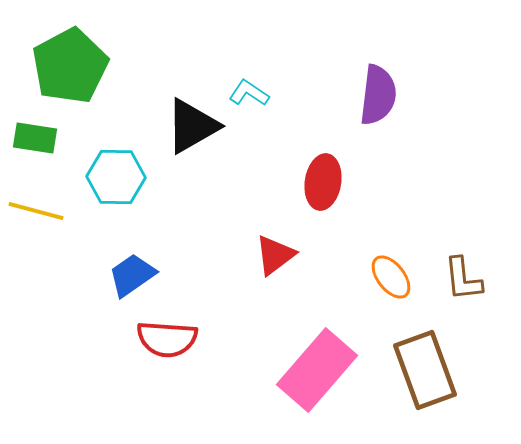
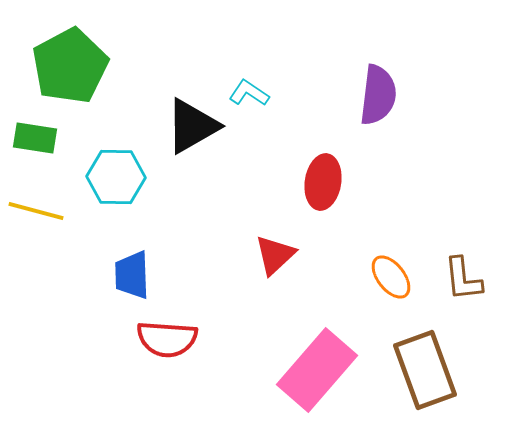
red triangle: rotated 6 degrees counterclockwise
blue trapezoid: rotated 57 degrees counterclockwise
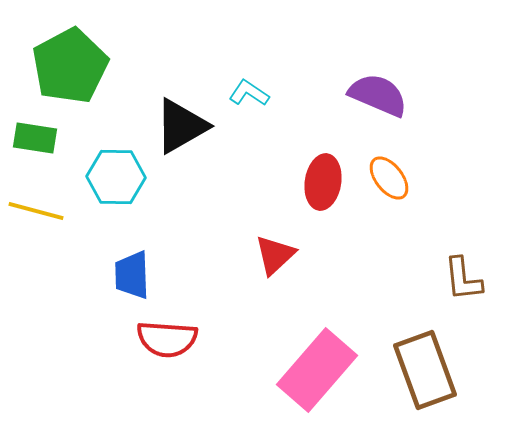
purple semicircle: rotated 74 degrees counterclockwise
black triangle: moved 11 px left
orange ellipse: moved 2 px left, 99 px up
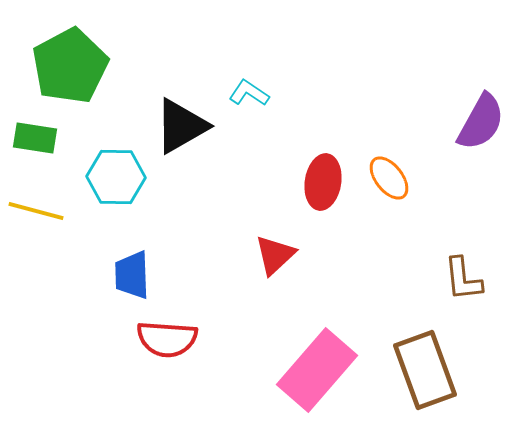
purple semicircle: moved 103 px right, 27 px down; rotated 96 degrees clockwise
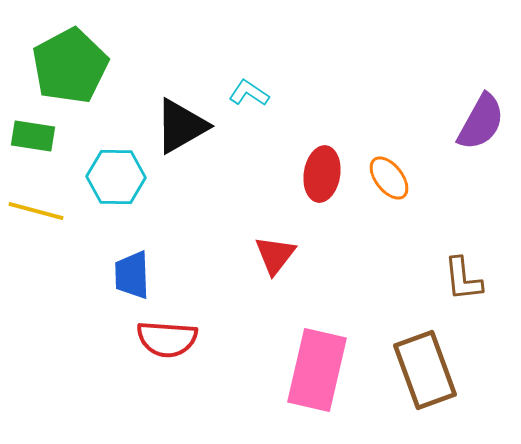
green rectangle: moved 2 px left, 2 px up
red ellipse: moved 1 px left, 8 px up
red triangle: rotated 9 degrees counterclockwise
pink rectangle: rotated 28 degrees counterclockwise
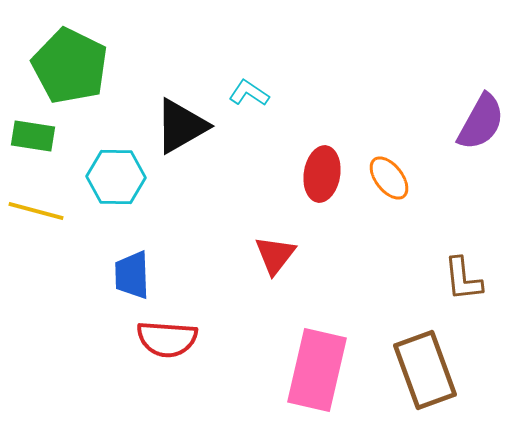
green pentagon: rotated 18 degrees counterclockwise
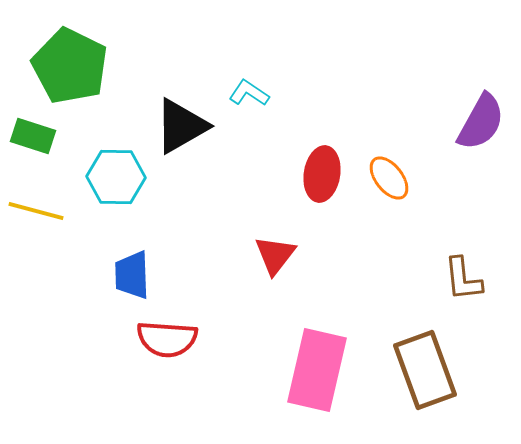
green rectangle: rotated 9 degrees clockwise
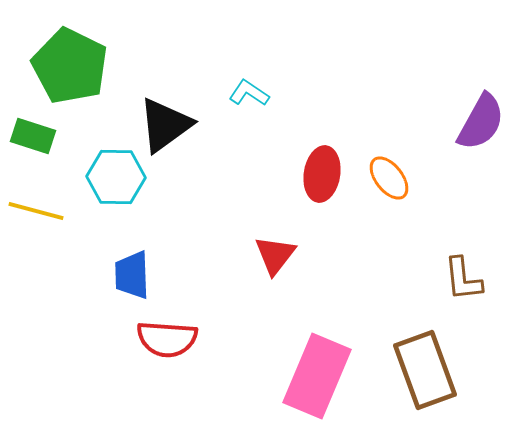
black triangle: moved 16 px left, 1 px up; rotated 6 degrees counterclockwise
pink rectangle: moved 6 px down; rotated 10 degrees clockwise
